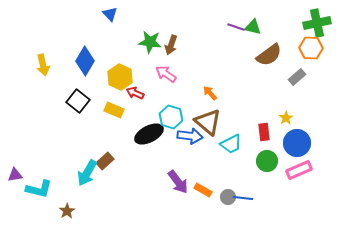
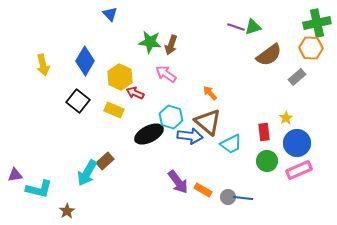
green triangle: rotated 30 degrees counterclockwise
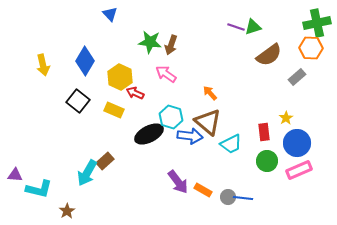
purple triangle: rotated 14 degrees clockwise
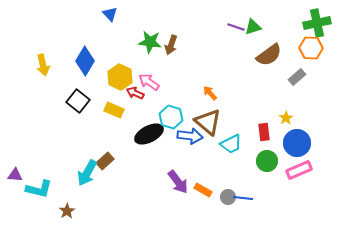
pink arrow: moved 17 px left, 8 px down
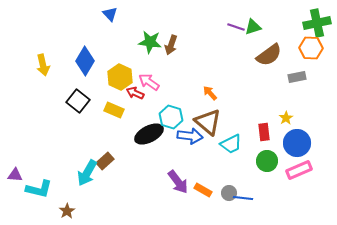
gray rectangle: rotated 30 degrees clockwise
gray circle: moved 1 px right, 4 px up
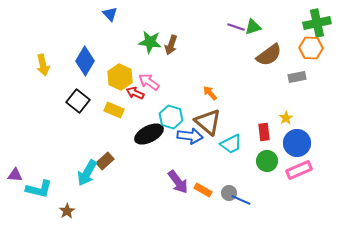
blue line: moved 2 px left, 2 px down; rotated 18 degrees clockwise
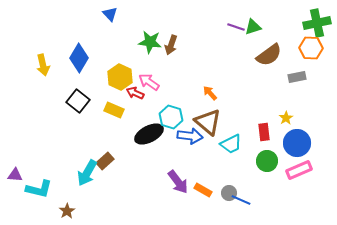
blue diamond: moved 6 px left, 3 px up
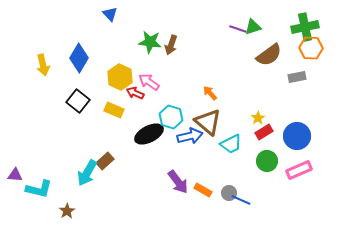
green cross: moved 12 px left, 4 px down
purple line: moved 2 px right, 2 px down
yellow star: moved 28 px left
red rectangle: rotated 66 degrees clockwise
blue arrow: rotated 20 degrees counterclockwise
blue circle: moved 7 px up
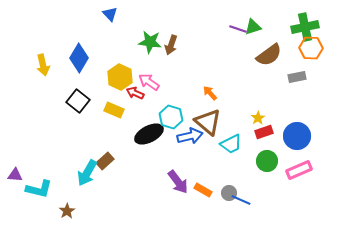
red rectangle: rotated 12 degrees clockwise
